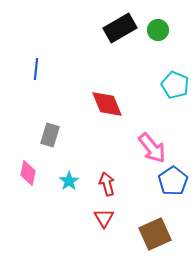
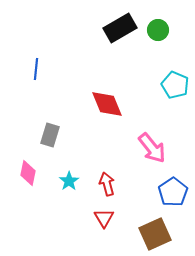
blue pentagon: moved 11 px down
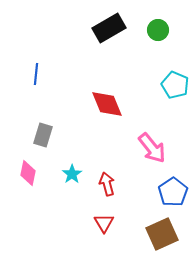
black rectangle: moved 11 px left
blue line: moved 5 px down
gray rectangle: moved 7 px left
cyan star: moved 3 px right, 7 px up
red triangle: moved 5 px down
brown square: moved 7 px right
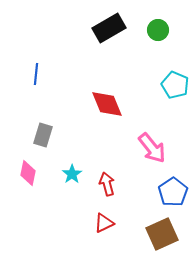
red triangle: rotated 35 degrees clockwise
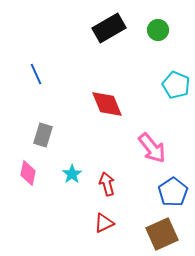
blue line: rotated 30 degrees counterclockwise
cyan pentagon: moved 1 px right
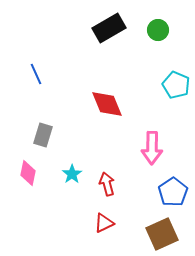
pink arrow: rotated 40 degrees clockwise
